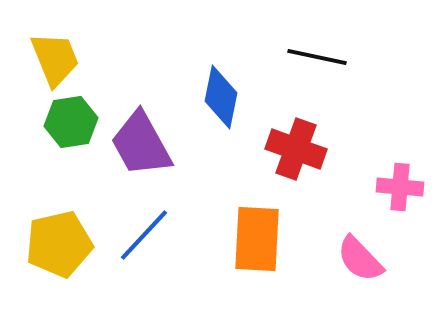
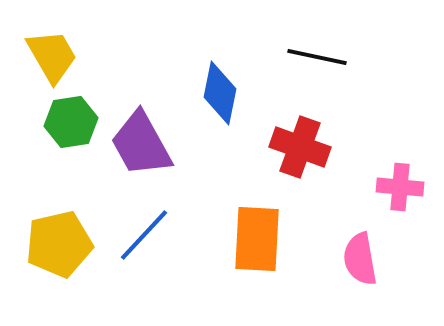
yellow trapezoid: moved 3 px left, 3 px up; rotated 8 degrees counterclockwise
blue diamond: moved 1 px left, 4 px up
red cross: moved 4 px right, 2 px up
pink semicircle: rotated 34 degrees clockwise
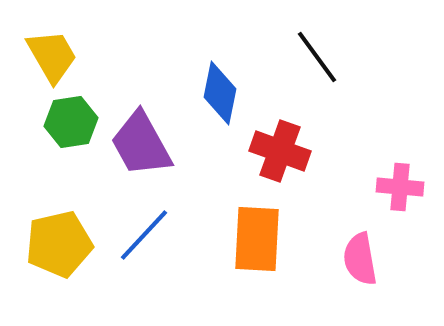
black line: rotated 42 degrees clockwise
red cross: moved 20 px left, 4 px down
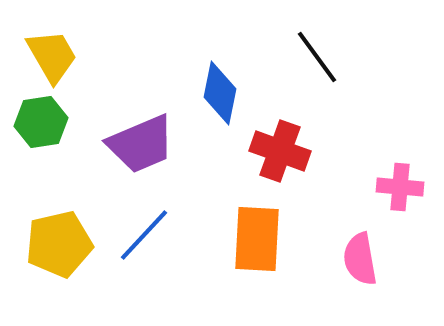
green hexagon: moved 30 px left
purple trapezoid: rotated 84 degrees counterclockwise
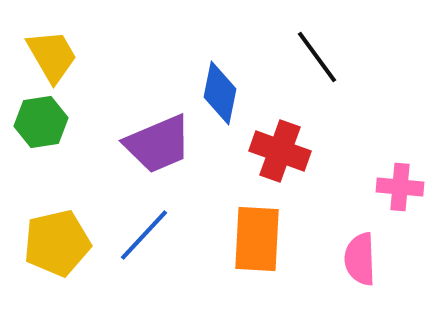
purple trapezoid: moved 17 px right
yellow pentagon: moved 2 px left, 1 px up
pink semicircle: rotated 8 degrees clockwise
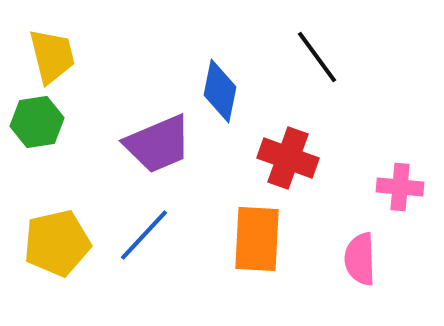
yellow trapezoid: rotated 16 degrees clockwise
blue diamond: moved 2 px up
green hexagon: moved 4 px left
red cross: moved 8 px right, 7 px down
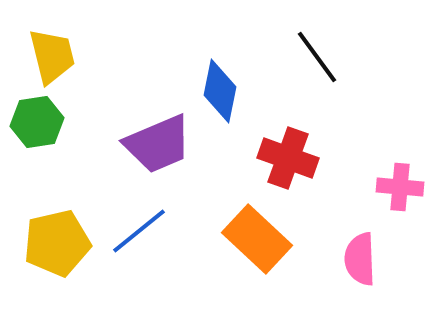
blue line: moved 5 px left, 4 px up; rotated 8 degrees clockwise
orange rectangle: rotated 50 degrees counterclockwise
